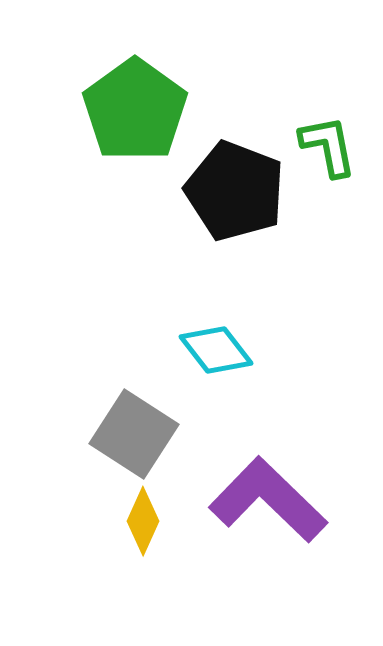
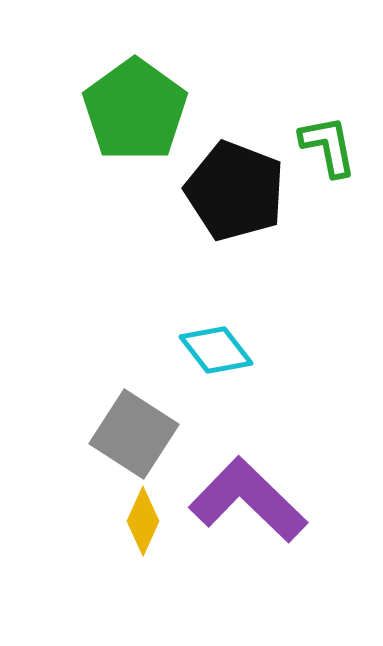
purple L-shape: moved 20 px left
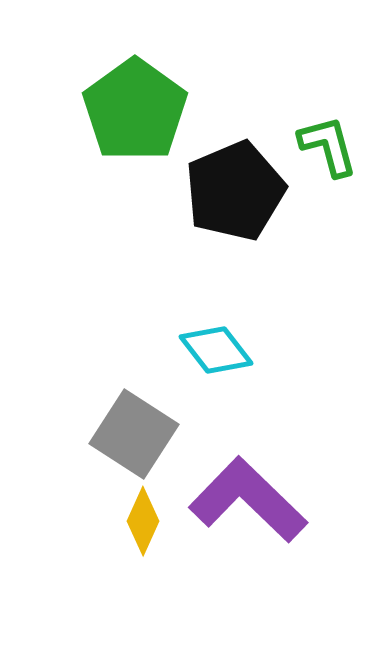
green L-shape: rotated 4 degrees counterclockwise
black pentagon: rotated 28 degrees clockwise
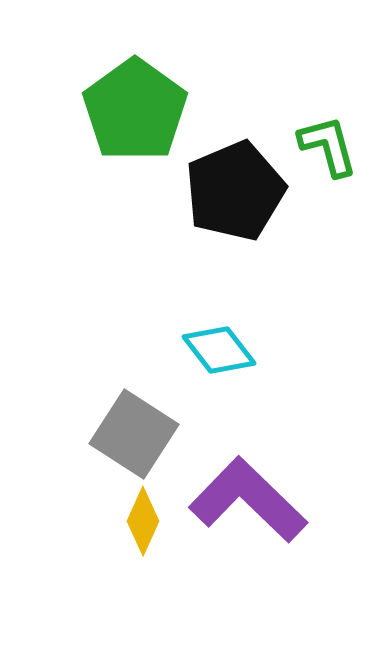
cyan diamond: moved 3 px right
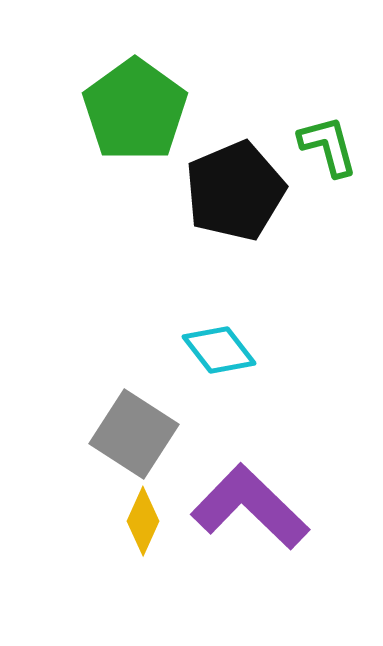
purple L-shape: moved 2 px right, 7 px down
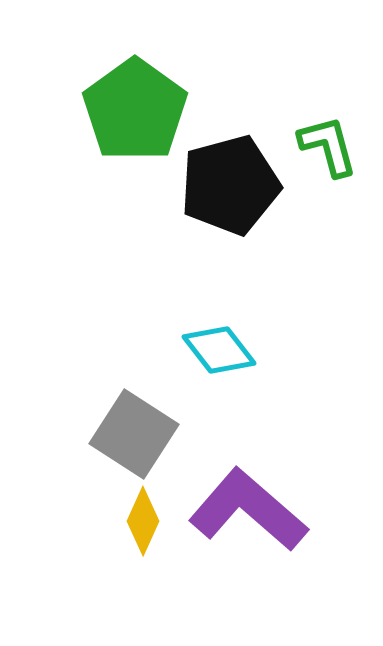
black pentagon: moved 5 px left, 6 px up; rotated 8 degrees clockwise
purple L-shape: moved 2 px left, 3 px down; rotated 3 degrees counterclockwise
